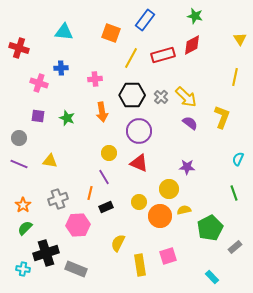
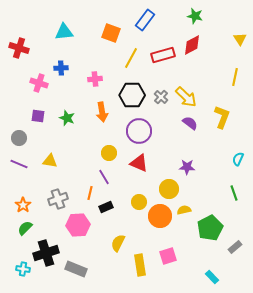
cyan triangle at (64, 32): rotated 12 degrees counterclockwise
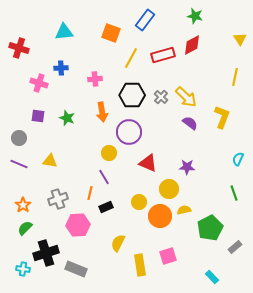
purple circle at (139, 131): moved 10 px left, 1 px down
red triangle at (139, 163): moved 9 px right
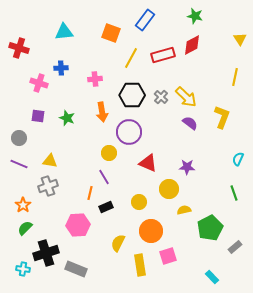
gray cross at (58, 199): moved 10 px left, 13 px up
orange circle at (160, 216): moved 9 px left, 15 px down
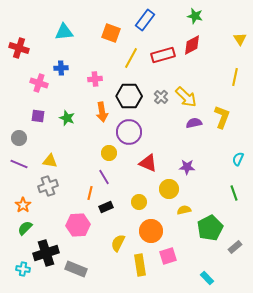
black hexagon at (132, 95): moved 3 px left, 1 px down
purple semicircle at (190, 123): moved 4 px right; rotated 49 degrees counterclockwise
cyan rectangle at (212, 277): moved 5 px left, 1 px down
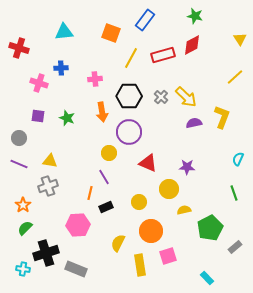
yellow line at (235, 77): rotated 36 degrees clockwise
